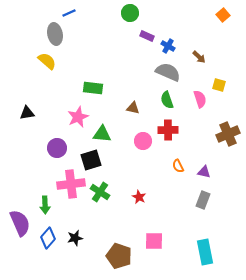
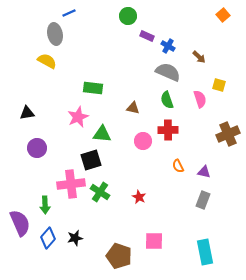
green circle: moved 2 px left, 3 px down
yellow semicircle: rotated 12 degrees counterclockwise
purple circle: moved 20 px left
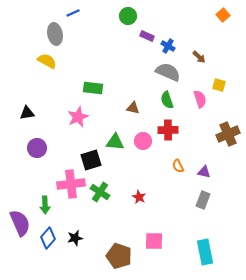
blue line: moved 4 px right
green triangle: moved 13 px right, 8 px down
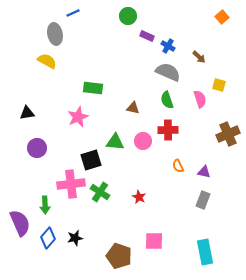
orange square: moved 1 px left, 2 px down
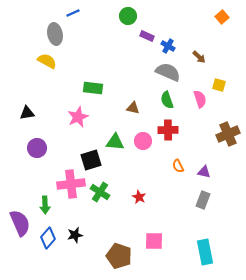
black star: moved 3 px up
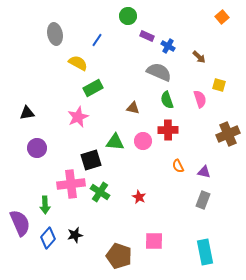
blue line: moved 24 px right, 27 px down; rotated 32 degrees counterclockwise
yellow semicircle: moved 31 px right, 2 px down
gray semicircle: moved 9 px left
green rectangle: rotated 36 degrees counterclockwise
